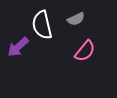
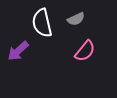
white semicircle: moved 2 px up
purple arrow: moved 4 px down
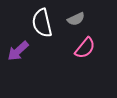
pink semicircle: moved 3 px up
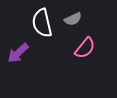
gray semicircle: moved 3 px left
purple arrow: moved 2 px down
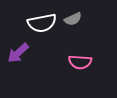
white semicircle: rotated 88 degrees counterclockwise
pink semicircle: moved 5 px left, 14 px down; rotated 55 degrees clockwise
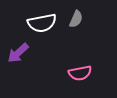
gray semicircle: moved 3 px right; rotated 42 degrees counterclockwise
pink semicircle: moved 11 px down; rotated 15 degrees counterclockwise
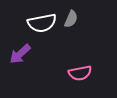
gray semicircle: moved 5 px left
purple arrow: moved 2 px right, 1 px down
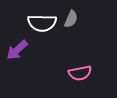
white semicircle: rotated 12 degrees clockwise
purple arrow: moved 3 px left, 4 px up
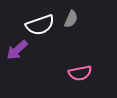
white semicircle: moved 2 px left, 2 px down; rotated 20 degrees counterclockwise
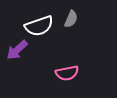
white semicircle: moved 1 px left, 1 px down
pink semicircle: moved 13 px left
